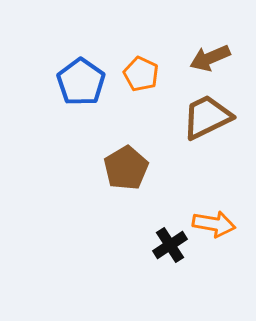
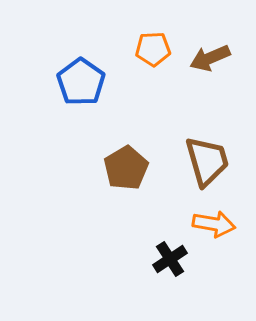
orange pentagon: moved 12 px right, 25 px up; rotated 28 degrees counterclockwise
brown trapezoid: moved 44 px down; rotated 100 degrees clockwise
black cross: moved 14 px down
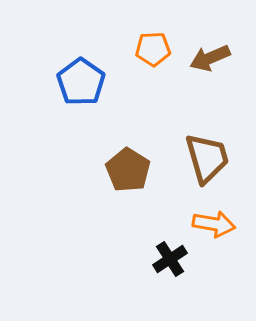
brown trapezoid: moved 3 px up
brown pentagon: moved 2 px right, 2 px down; rotated 9 degrees counterclockwise
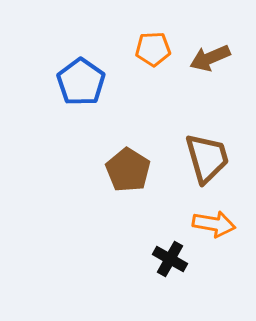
black cross: rotated 28 degrees counterclockwise
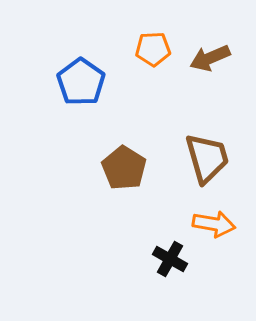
brown pentagon: moved 4 px left, 2 px up
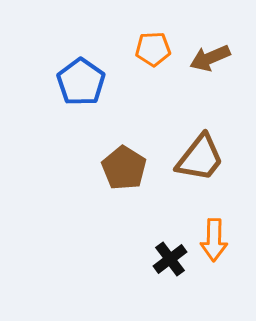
brown trapezoid: moved 7 px left; rotated 54 degrees clockwise
orange arrow: moved 16 px down; rotated 81 degrees clockwise
black cross: rotated 24 degrees clockwise
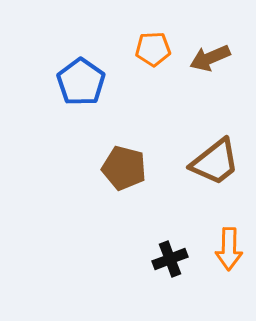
brown trapezoid: moved 15 px right, 4 px down; rotated 14 degrees clockwise
brown pentagon: rotated 18 degrees counterclockwise
orange arrow: moved 15 px right, 9 px down
black cross: rotated 16 degrees clockwise
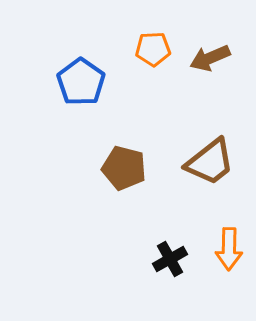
brown trapezoid: moved 5 px left
black cross: rotated 8 degrees counterclockwise
